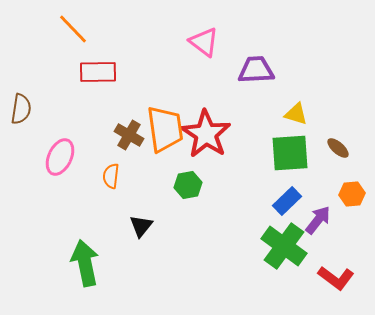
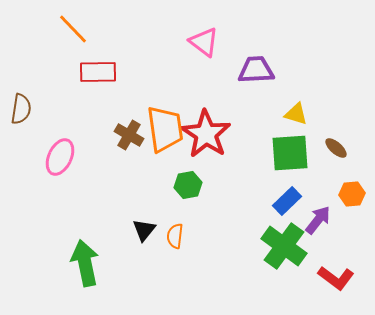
brown ellipse: moved 2 px left
orange semicircle: moved 64 px right, 60 px down
black triangle: moved 3 px right, 4 px down
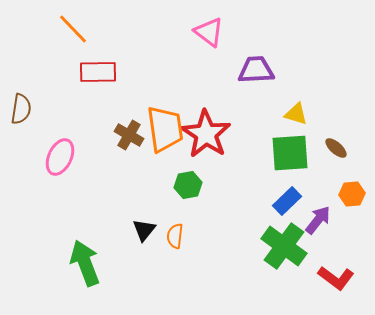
pink triangle: moved 5 px right, 10 px up
green arrow: rotated 9 degrees counterclockwise
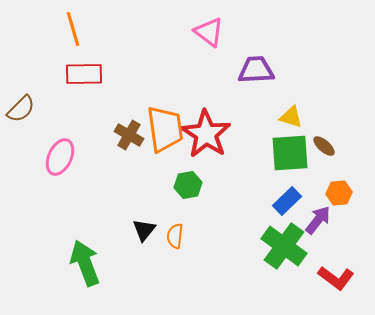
orange line: rotated 28 degrees clockwise
red rectangle: moved 14 px left, 2 px down
brown semicircle: rotated 36 degrees clockwise
yellow triangle: moved 5 px left, 3 px down
brown ellipse: moved 12 px left, 2 px up
orange hexagon: moved 13 px left, 1 px up
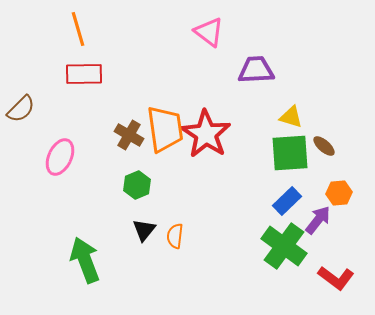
orange line: moved 5 px right
green hexagon: moved 51 px left; rotated 12 degrees counterclockwise
green arrow: moved 3 px up
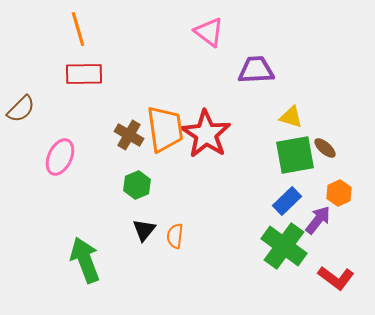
brown ellipse: moved 1 px right, 2 px down
green square: moved 5 px right, 2 px down; rotated 6 degrees counterclockwise
orange hexagon: rotated 20 degrees counterclockwise
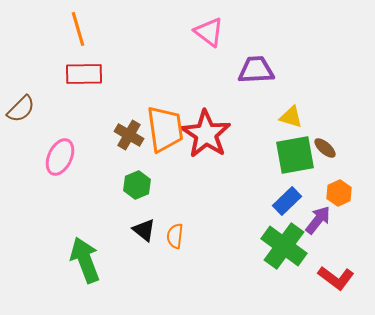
black triangle: rotated 30 degrees counterclockwise
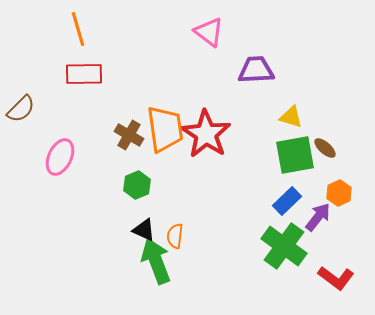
purple arrow: moved 3 px up
black triangle: rotated 15 degrees counterclockwise
green arrow: moved 71 px right, 1 px down
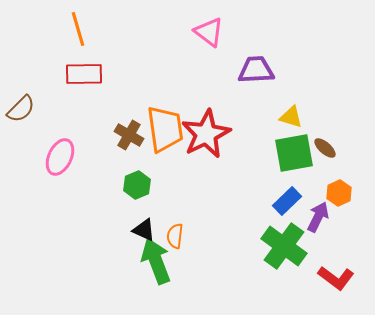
red star: rotated 12 degrees clockwise
green square: moved 1 px left, 2 px up
purple arrow: rotated 12 degrees counterclockwise
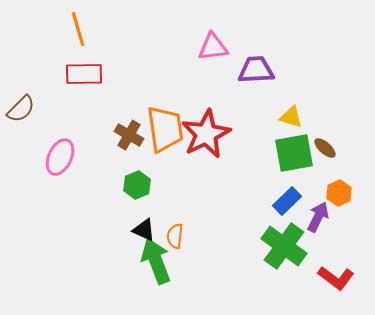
pink triangle: moved 4 px right, 15 px down; rotated 44 degrees counterclockwise
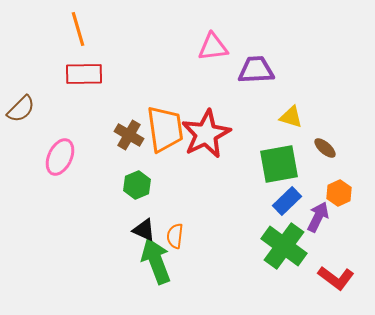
green square: moved 15 px left, 11 px down
